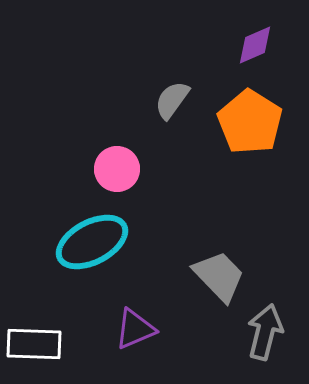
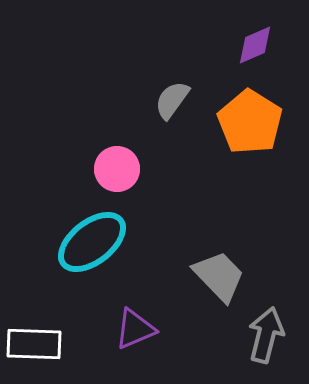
cyan ellipse: rotated 10 degrees counterclockwise
gray arrow: moved 1 px right, 3 px down
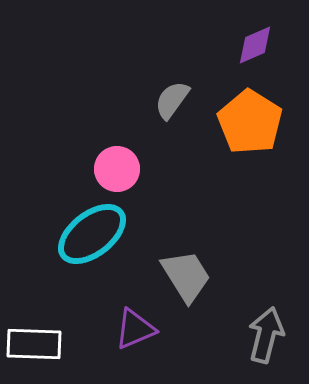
cyan ellipse: moved 8 px up
gray trapezoid: moved 33 px left; rotated 12 degrees clockwise
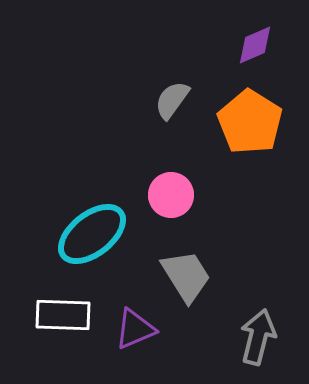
pink circle: moved 54 px right, 26 px down
gray arrow: moved 8 px left, 2 px down
white rectangle: moved 29 px right, 29 px up
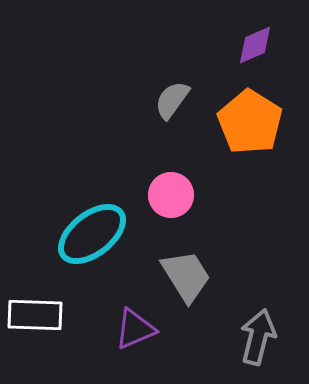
white rectangle: moved 28 px left
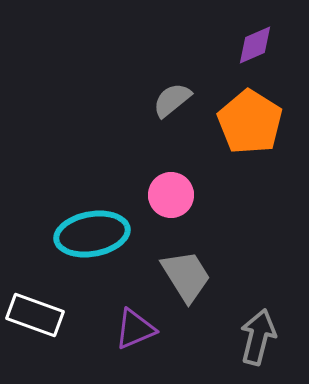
gray semicircle: rotated 15 degrees clockwise
cyan ellipse: rotated 28 degrees clockwise
white rectangle: rotated 18 degrees clockwise
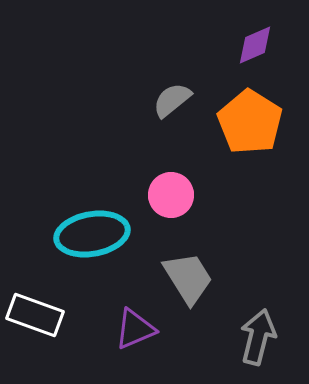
gray trapezoid: moved 2 px right, 2 px down
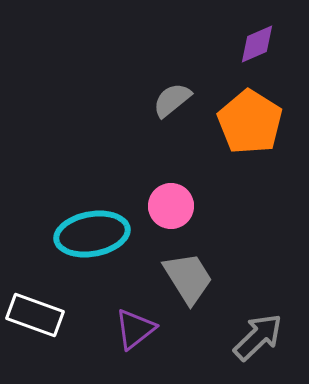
purple diamond: moved 2 px right, 1 px up
pink circle: moved 11 px down
purple triangle: rotated 15 degrees counterclockwise
gray arrow: rotated 32 degrees clockwise
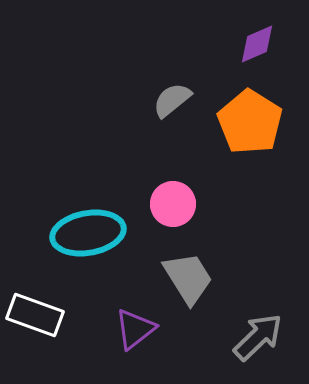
pink circle: moved 2 px right, 2 px up
cyan ellipse: moved 4 px left, 1 px up
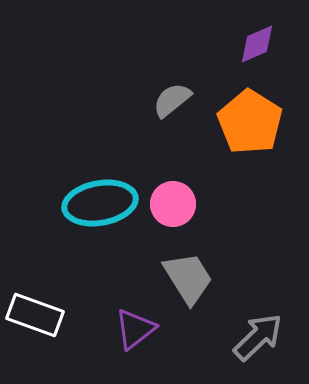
cyan ellipse: moved 12 px right, 30 px up
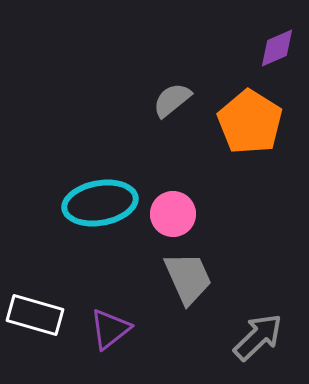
purple diamond: moved 20 px right, 4 px down
pink circle: moved 10 px down
gray trapezoid: rotated 8 degrees clockwise
white rectangle: rotated 4 degrees counterclockwise
purple triangle: moved 25 px left
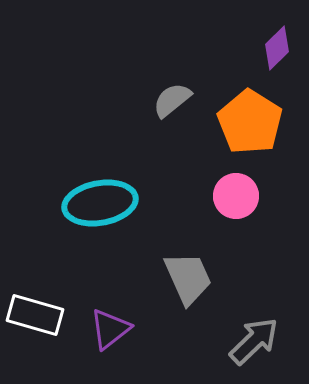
purple diamond: rotated 21 degrees counterclockwise
pink circle: moved 63 px right, 18 px up
gray arrow: moved 4 px left, 4 px down
